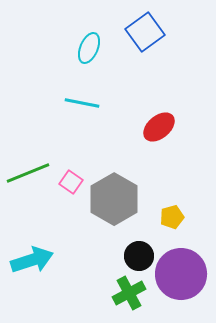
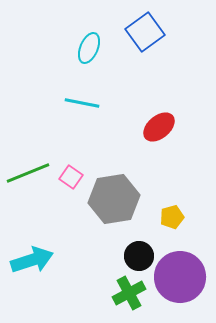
pink square: moved 5 px up
gray hexagon: rotated 21 degrees clockwise
purple circle: moved 1 px left, 3 px down
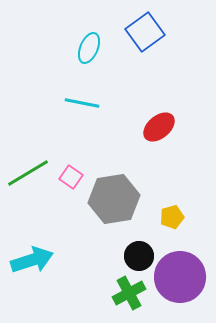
green line: rotated 9 degrees counterclockwise
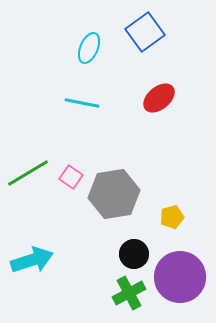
red ellipse: moved 29 px up
gray hexagon: moved 5 px up
black circle: moved 5 px left, 2 px up
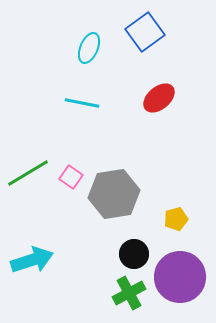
yellow pentagon: moved 4 px right, 2 px down
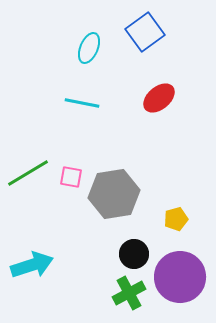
pink square: rotated 25 degrees counterclockwise
cyan arrow: moved 5 px down
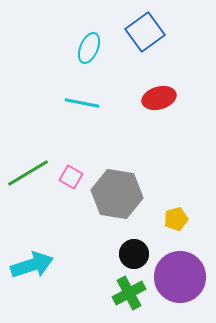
red ellipse: rotated 24 degrees clockwise
pink square: rotated 20 degrees clockwise
gray hexagon: moved 3 px right; rotated 18 degrees clockwise
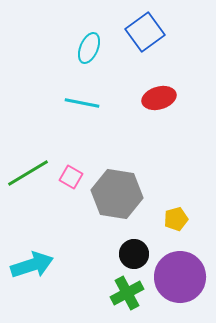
green cross: moved 2 px left
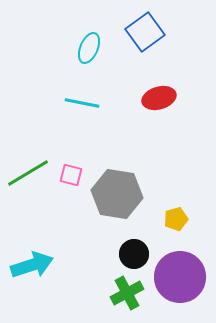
pink square: moved 2 px up; rotated 15 degrees counterclockwise
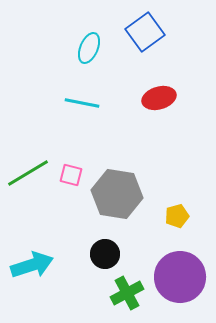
yellow pentagon: moved 1 px right, 3 px up
black circle: moved 29 px left
